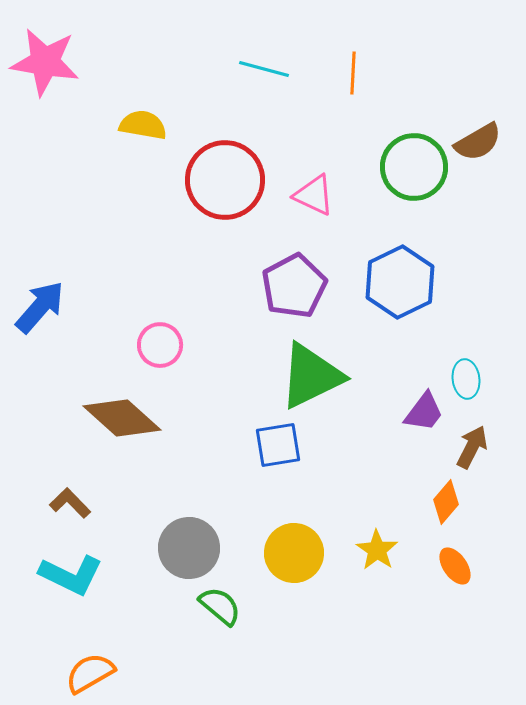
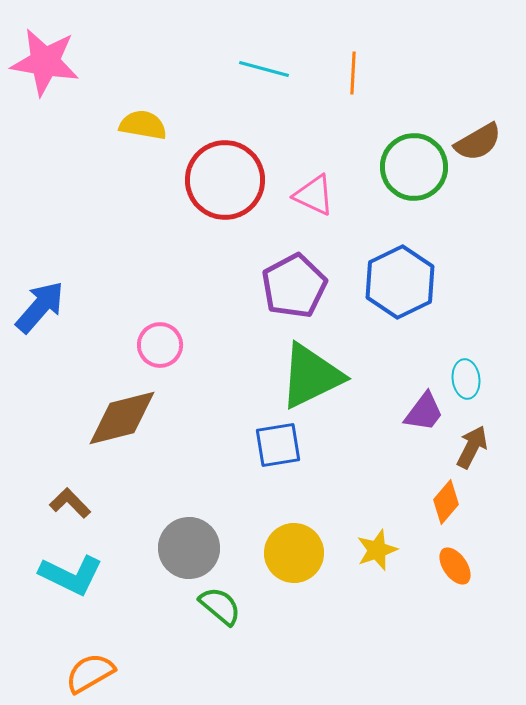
brown diamond: rotated 56 degrees counterclockwise
yellow star: rotated 18 degrees clockwise
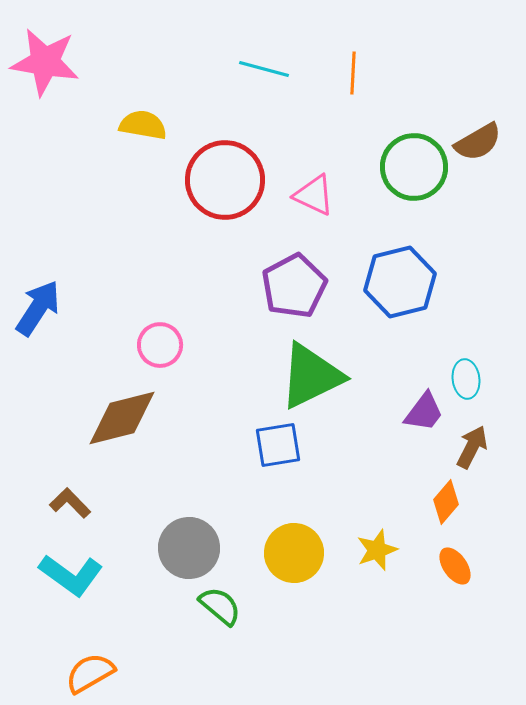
blue hexagon: rotated 12 degrees clockwise
blue arrow: moved 2 px left, 1 px down; rotated 8 degrees counterclockwise
cyan L-shape: rotated 10 degrees clockwise
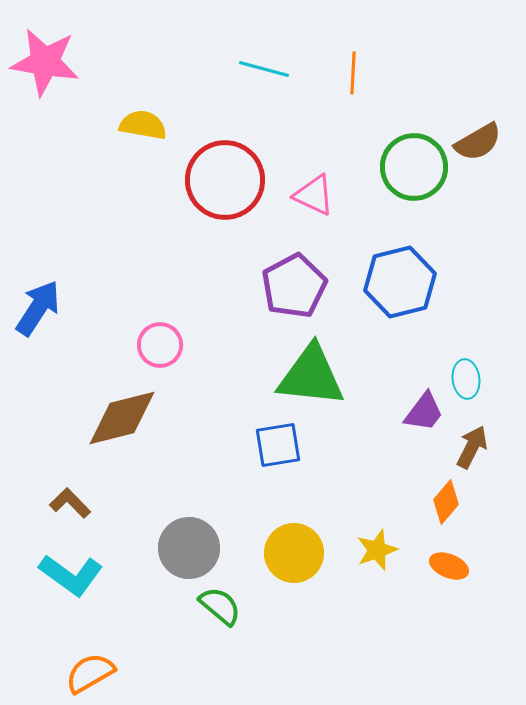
green triangle: rotated 32 degrees clockwise
orange ellipse: moved 6 px left; rotated 33 degrees counterclockwise
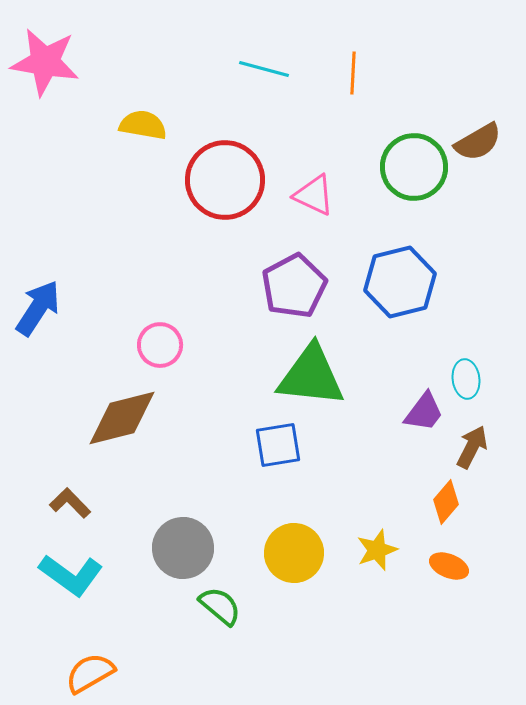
gray circle: moved 6 px left
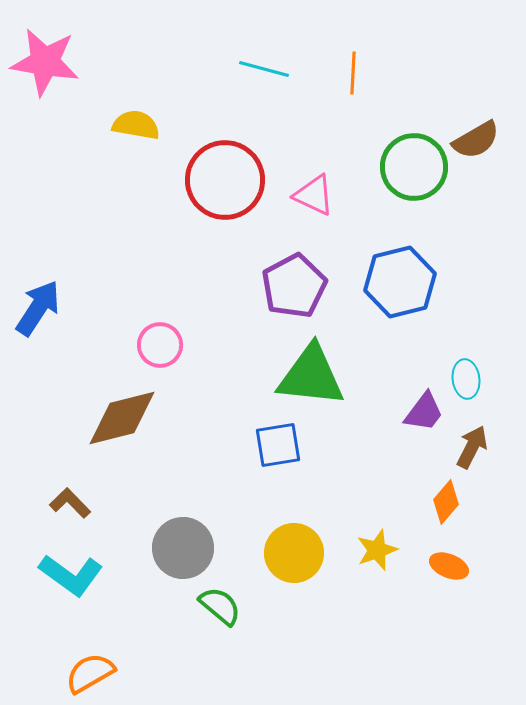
yellow semicircle: moved 7 px left
brown semicircle: moved 2 px left, 2 px up
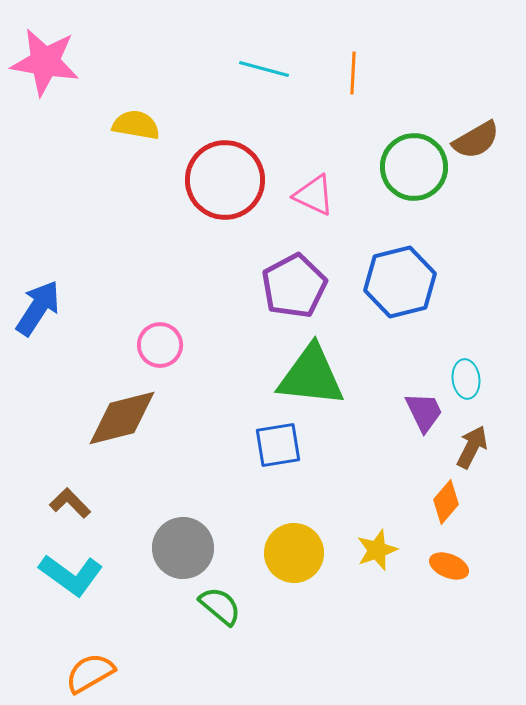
purple trapezoid: rotated 63 degrees counterclockwise
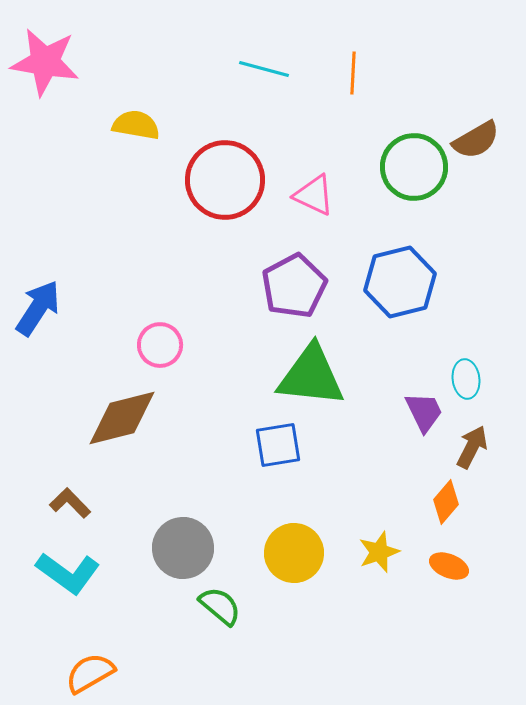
yellow star: moved 2 px right, 2 px down
cyan L-shape: moved 3 px left, 2 px up
